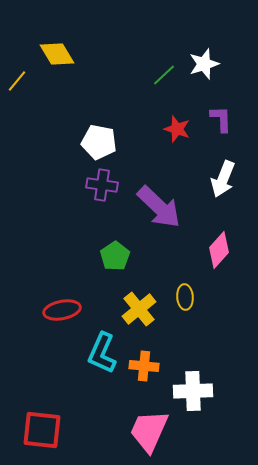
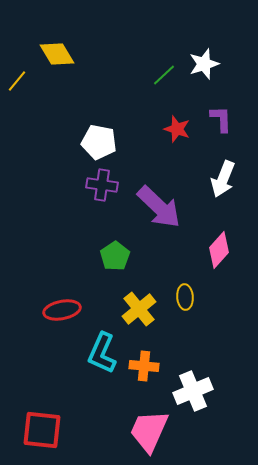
white cross: rotated 21 degrees counterclockwise
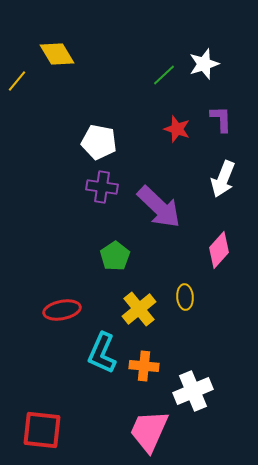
purple cross: moved 2 px down
